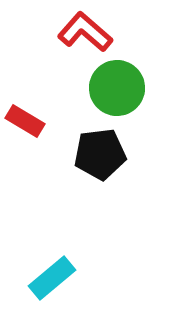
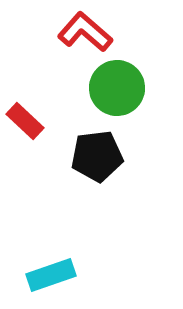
red rectangle: rotated 12 degrees clockwise
black pentagon: moved 3 px left, 2 px down
cyan rectangle: moved 1 px left, 3 px up; rotated 21 degrees clockwise
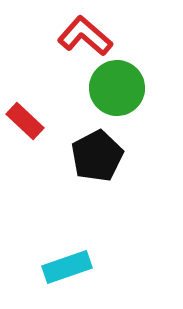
red L-shape: moved 4 px down
black pentagon: rotated 21 degrees counterclockwise
cyan rectangle: moved 16 px right, 8 px up
